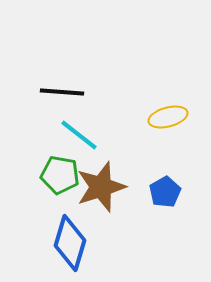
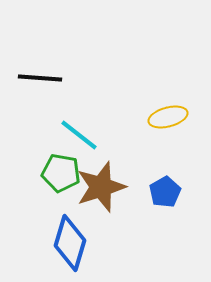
black line: moved 22 px left, 14 px up
green pentagon: moved 1 px right, 2 px up
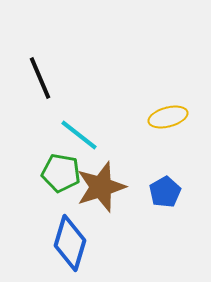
black line: rotated 63 degrees clockwise
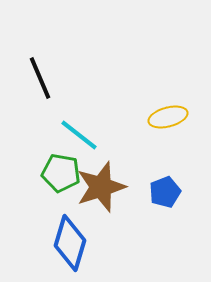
blue pentagon: rotated 8 degrees clockwise
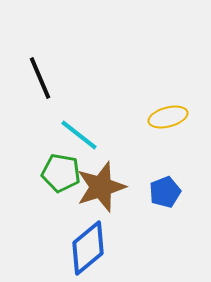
blue diamond: moved 18 px right, 5 px down; rotated 34 degrees clockwise
